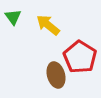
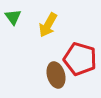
yellow arrow: rotated 100 degrees counterclockwise
red pentagon: moved 2 px down; rotated 16 degrees counterclockwise
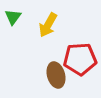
green triangle: rotated 12 degrees clockwise
red pentagon: rotated 20 degrees counterclockwise
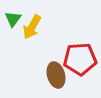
green triangle: moved 2 px down
yellow arrow: moved 16 px left, 2 px down
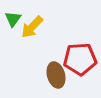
yellow arrow: rotated 15 degrees clockwise
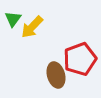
red pentagon: rotated 16 degrees counterclockwise
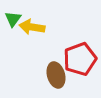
yellow arrow: rotated 55 degrees clockwise
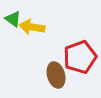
green triangle: rotated 30 degrees counterclockwise
red pentagon: moved 2 px up
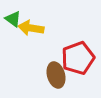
yellow arrow: moved 1 px left, 1 px down
red pentagon: moved 2 px left, 1 px down
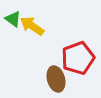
yellow arrow: moved 1 px right, 2 px up; rotated 25 degrees clockwise
brown ellipse: moved 4 px down
